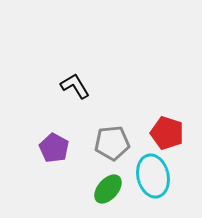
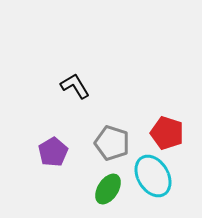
gray pentagon: rotated 24 degrees clockwise
purple pentagon: moved 1 px left, 4 px down; rotated 12 degrees clockwise
cyan ellipse: rotated 18 degrees counterclockwise
green ellipse: rotated 8 degrees counterclockwise
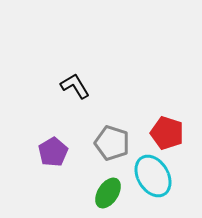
green ellipse: moved 4 px down
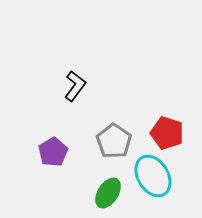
black L-shape: rotated 68 degrees clockwise
gray pentagon: moved 2 px right, 2 px up; rotated 16 degrees clockwise
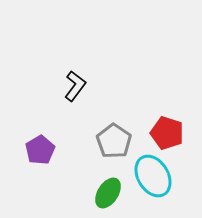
purple pentagon: moved 13 px left, 2 px up
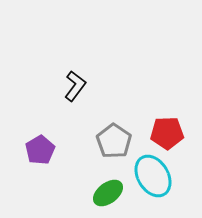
red pentagon: rotated 20 degrees counterclockwise
green ellipse: rotated 20 degrees clockwise
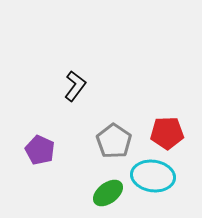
purple pentagon: rotated 16 degrees counterclockwise
cyan ellipse: rotated 51 degrees counterclockwise
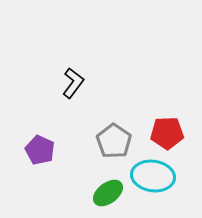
black L-shape: moved 2 px left, 3 px up
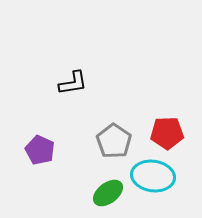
black L-shape: rotated 44 degrees clockwise
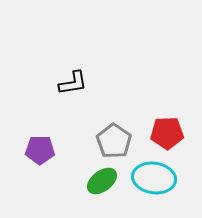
purple pentagon: rotated 24 degrees counterclockwise
cyan ellipse: moved 1 px right, 2 px down
green ellipse: moved 6 px left, 12 px up
